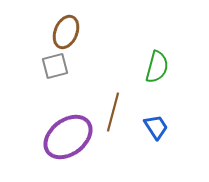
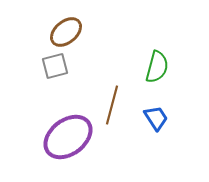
brown ellipse: rotated 28 degrees clockwise
brown line: moved 1 px left, 7 px up
blue trapezoid: moved 9 px up
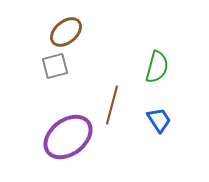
blue trapezoid: moved 3 px right, 2 px down
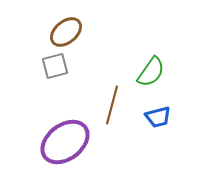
green semicircle: moved 6 px left, 5 px down; rotated 20 degrees clockwise
blue trapezoid: moved 1 px left, 3 px up; rotated 108 degrees clockwise
purple ellipse: moved 3 px left, 5 px down
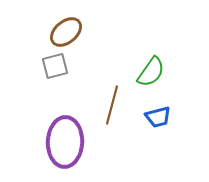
purple ellipse: rotated 51 degrees counterclockwise
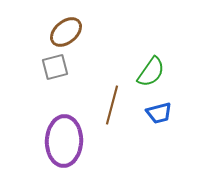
gray square: moved 1 px down
blue trapezoid: moved 1 px right, 4 px up
purple ellipse: moved 1 px left, 1 px up
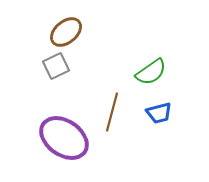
gray square: moved 1 px right, 1 px up; rotated 12 degrees counterclockwise
green semicircle: rotated 20 degrees clockwise
brown line: moved 7 px down
purple ellipse: moved 3 px up; rotated 57 degrees counterclockwise
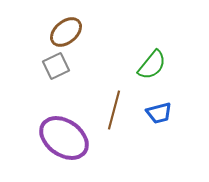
green semicircle: moved 1 px right, 7 px up; rotated 16 degrees counterclockwise
brown line: moved 2 px right, 2 px up
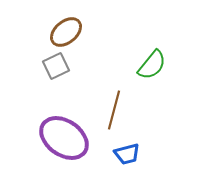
blue trapezoid: moved 32 px left, 41 px down
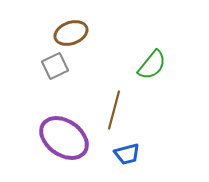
brown ellipse: moved 5 px right, 1 px down; rotated 20 degrees clockwise
gray square: moved 1 px left
